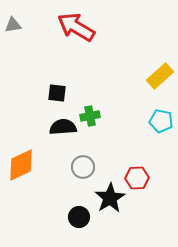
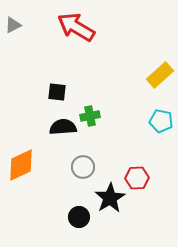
gray triangle: rotated 18 degrees counterclockwise
yellow rectangle: moved 1 px up
black square: moved 1 px up
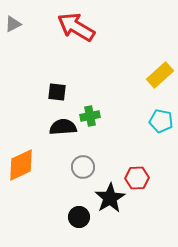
gray triangle: moved 1 px up
